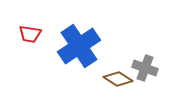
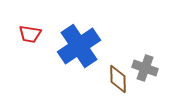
brown diamond: rotated 56 degrees clockwise
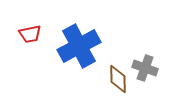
red trapezoid: rotated 20 degrees counterclockwise
blue cross: rotated 6 degrees clockwise
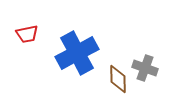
red trapezoid: moved 3 px left
blue cross: moved 2 px left, 7 px down
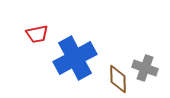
red trapezoid: moved 10 px right
blue cross: moved 2 px left, 5 px down
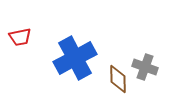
red trapezoid: moved 17 px left, 3 px down
gray cross: moved 1 px up
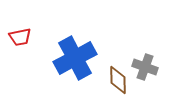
brown diamond: moved 1 px down
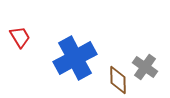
red trapezoid: rotated 110 degrees counterclockwise
gray cross: rotated 15 degrees clockwise
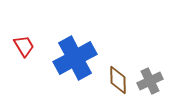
red trapezoid: moved 4 px right, 9 px down
gray cross: moved 5 px right, 14 px down; rotated 30 degrees clockwise
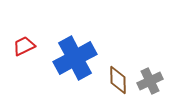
red trapezoid: rotated 85 degrees counterclockwise
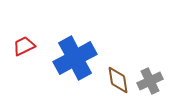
brown diamond: rotated 8 degrees counterclockwise
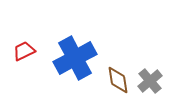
red trapezoid: moved 5 px down
gray cross: rotated 15 degrees counterclockwise
